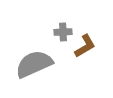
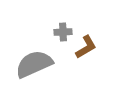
brown L-shape: moved 1 px right, 1 px down
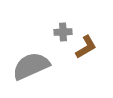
gray semicircle: moved 3 px left, 2 px down
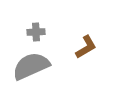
gray cross: moved 27 px left
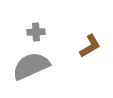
brown L-shape: moved 4 px right, 1 px up
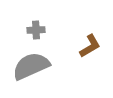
gray cross: moved 2 px up
